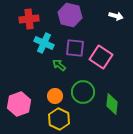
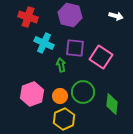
red cross: moved 1 px left, 2 px up; rotated 24 degrees clockwise
green arrow: moved 2 px right; rotated 40 degrees clockwise
orange circle: moved 5 px right
pink hexagon: moved 13 px right, 10 px up
yellow hexagon: moved 5 px right; rotated 10 degrees clockwise
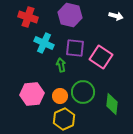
pink hexagon: rotated 15 degrees clockwise
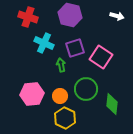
white arrow: moved 1 px right
purple square: rotated 24 degrees counterclockwise
green circle: moved 3 px right, 3 px up
yellow hexagon: moved 1 px right, 1 px up; rotated 10 degrees counterclockwise
